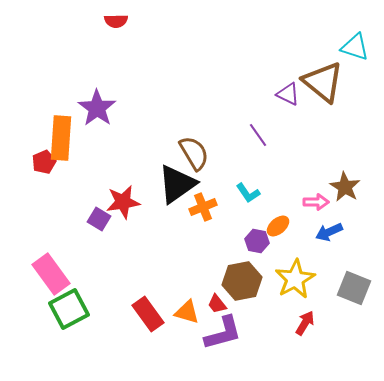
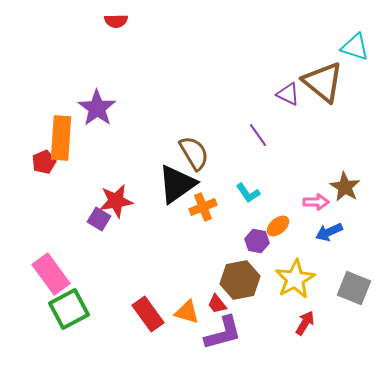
red star: moved 7 px left, 1 px up
brown hexagon: moved 2 px left, 1 px up
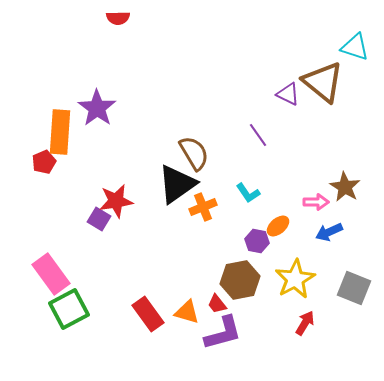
red semicircle: moved 2 px right, 3 px up
orange rectangle: moved 1 px left, 6 px up
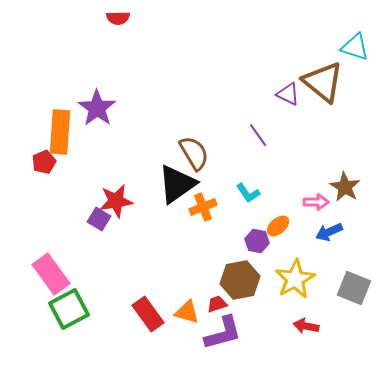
red trapezoid: rotated 110 degrees clockwise
red arrow: moved 1 px right, 3 px down; rotated 110 degrees counterclockwise
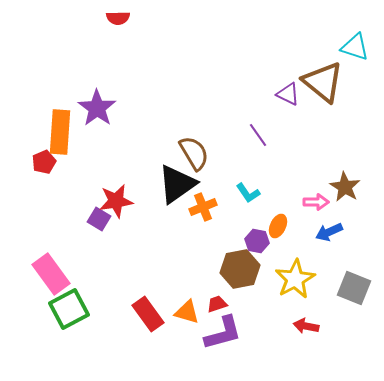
orange ellipse: rotated 25 degrees counterclockwise
brown hexagon: moved 11 px up
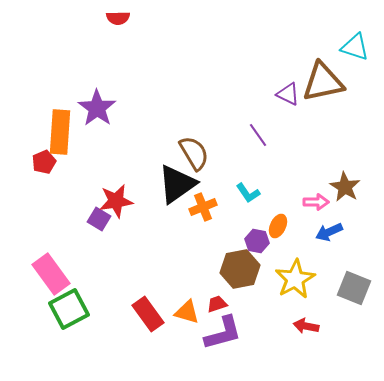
brown triangle: rotated 51 degrees counterclockwise
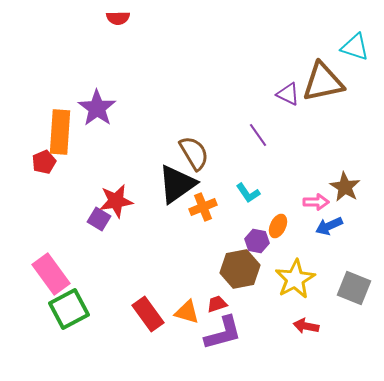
blue arrow: moved 6 px up
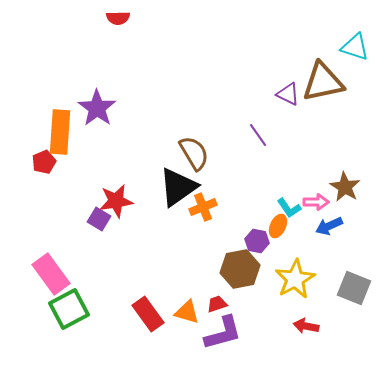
black triangle: moved 1 px right, 3 px down
cyan L-shape: moved 41 px right, 15 px down
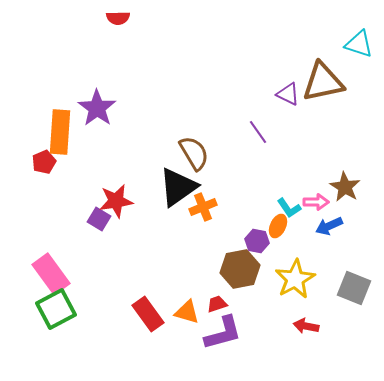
cyan triangle: moved 4 px right, 3 px up
purple line: moved 3 px up
green square: moved 13 px left
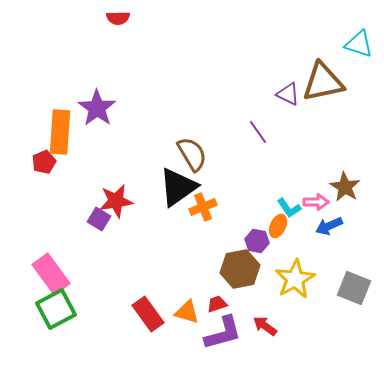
brown semicircle: moved 2 px left, 1 px down
red arrow: moved 41 px left; rotated 25 degrees clockwise
